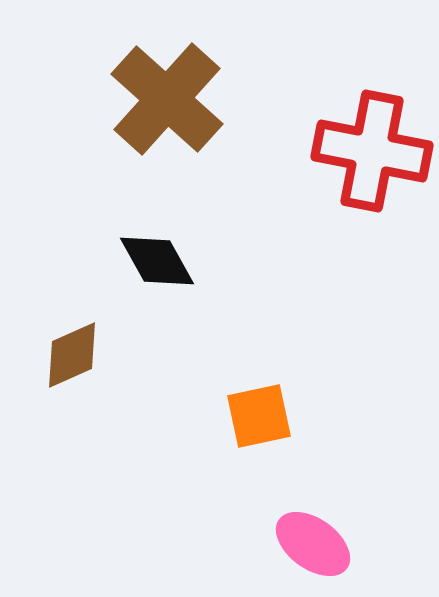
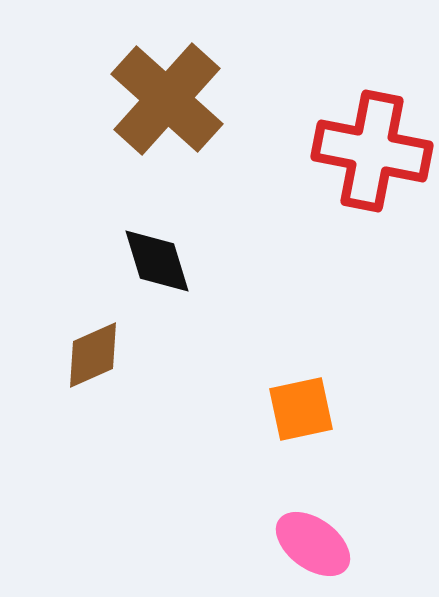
black diamond: rotated 12 degrees clockwise
brown diamond: moved 21 px right
orange square: moved 42 px right, 7 px up
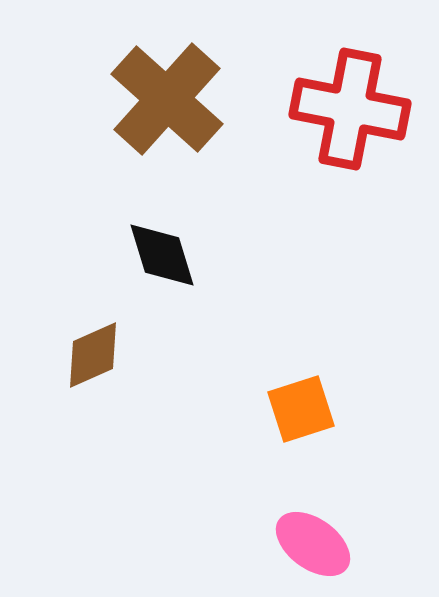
red cross: moved 22 px left, 42 px up
black diamond: moved 5 px right, 6 px up
orange square: rotated 6 degrees counterclockwise
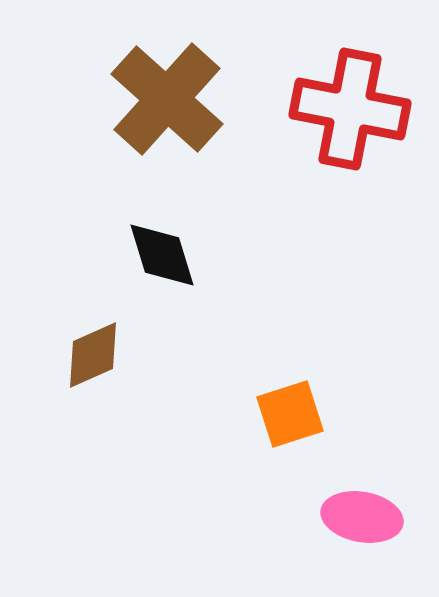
orange square: moved 11 px left, 5 px down
pink ellipse: moved 49 px right, 27 px up; rotated 26 degrees counterclockwise
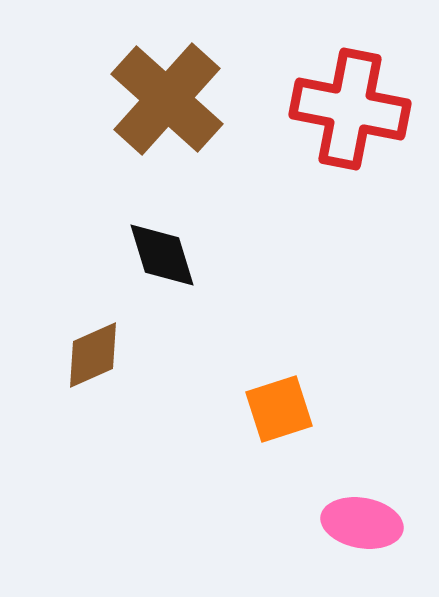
orange square: moved 11 px left, 5 px up
pink ellipse: moved 6 px down
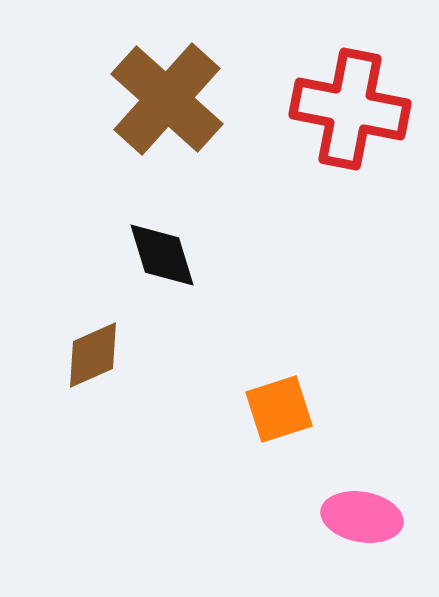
pink ellipse: moved 6 px up
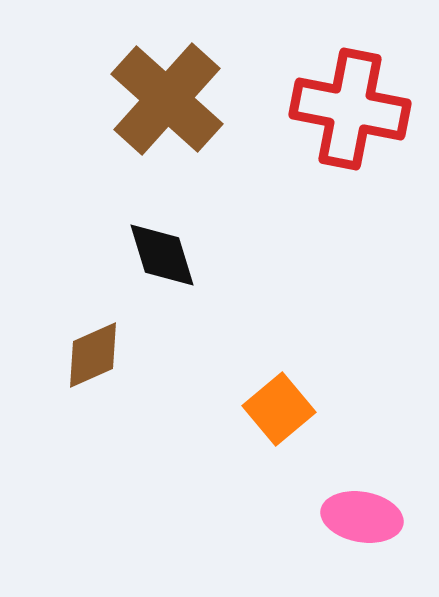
orange square: rotated 22 degrees counterclockwise
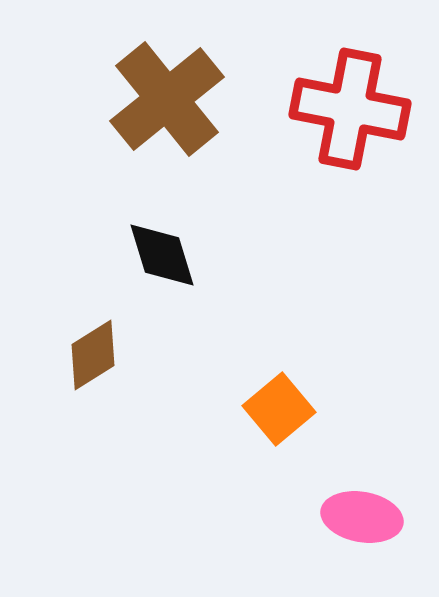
brown cross: rotated 9 degrees clockwise
brown diamond: rotated 8 degrees counterclockwise
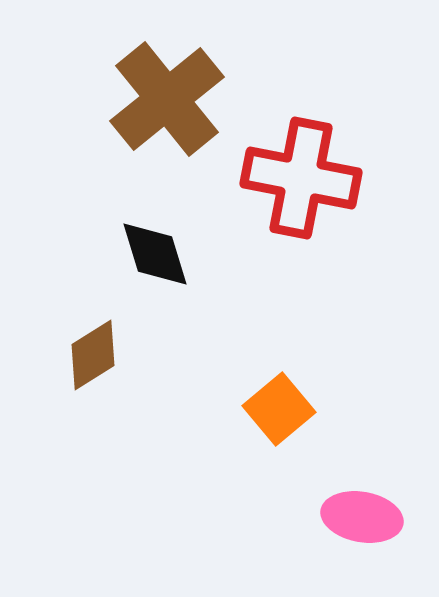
red cross: moved 49 px left, 69 px down
black diamond: moved 7 px left, 1 px up
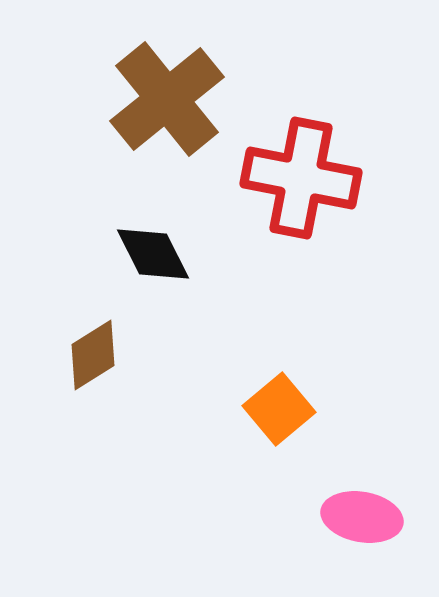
black diamond: moved 2 px left; rotated 10 degrees counterclockwise
